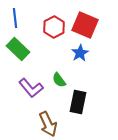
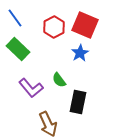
blue line: rotated 30 degrees counterclockwise
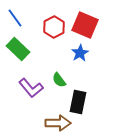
brown arrow: moved 10 px right, 1 px up; rotated 65 degrees counterclockwise
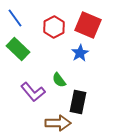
red square: moved 3 px right
purple L-shape: moved 2 px right, 4 px down
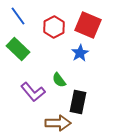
blue line: moved 3 px right, 2 px up
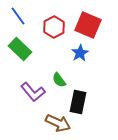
green rectangle: moved 2 px right
brown arrow: rotated 25 degrees clockwise
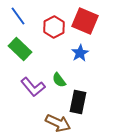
red square: moved 3 px left, 4 px up
purple L-shape: moved 5 px up
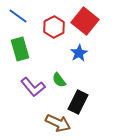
blue line: rotated 18 degrees counterclockwise
red square: rotated 16 degrees clockwise
green rectangle: rotated 30 degrees clockwise
blue star: moved 1 px left
black rectangle: rotated 15 degrees clockwise
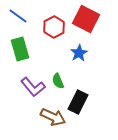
red square: moved 1 px right, 2 px up; rotated 12 degrees counterclockwise
green semicircle: moved 1 px left, 1 px down; rotated 14 degrees clockwise
brown arrow: moved 5 px left, 6 px up
